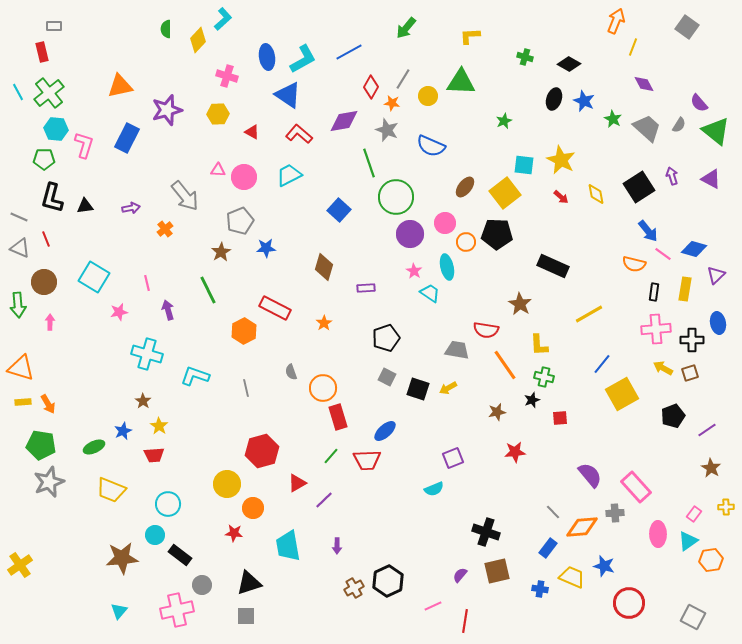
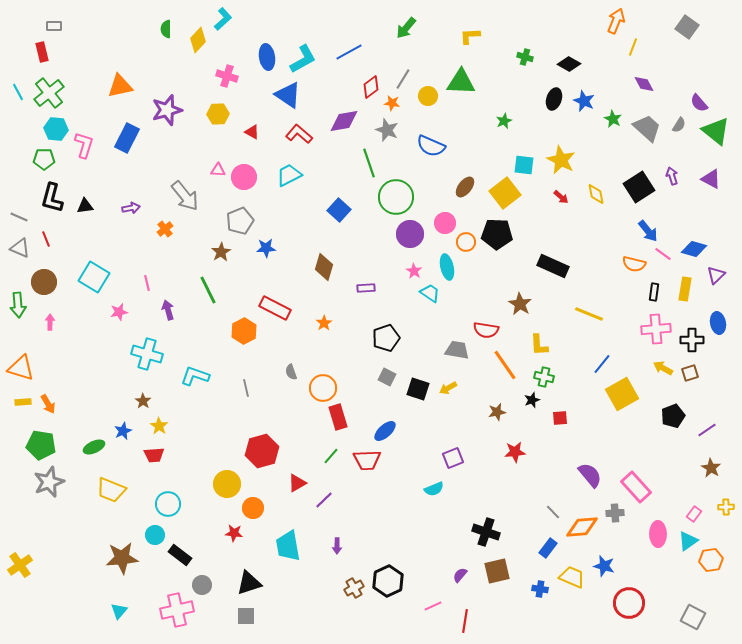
red diamond at (371, 87): rotated 25 degrees clockwise
yellow line at (589, 314): rotated 52 degrees clockwise
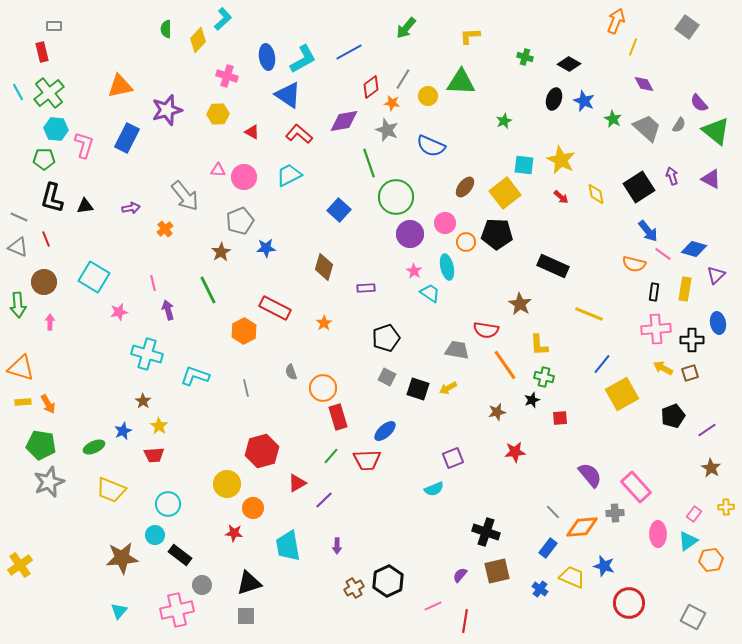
gray triangle at (20, 248): moved 2 px left, 1 px up
pink line at (147, 283): moved 6 px right
blue cross at (540, 589): rotated 28 degrees clockwise
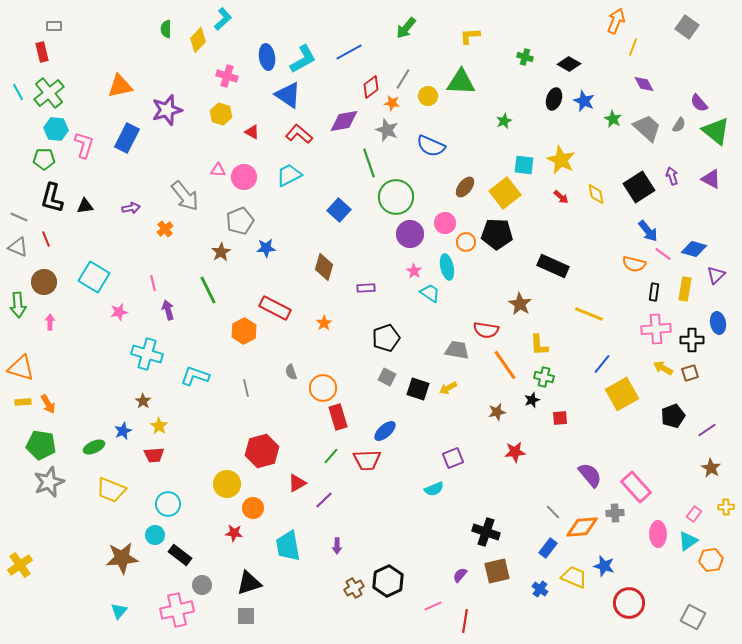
yellow hexagon at (218, 114): moved 3 px right; rotated 20 degrees clockwise
yellow trapezoid at (572, 577): moved 2 px right
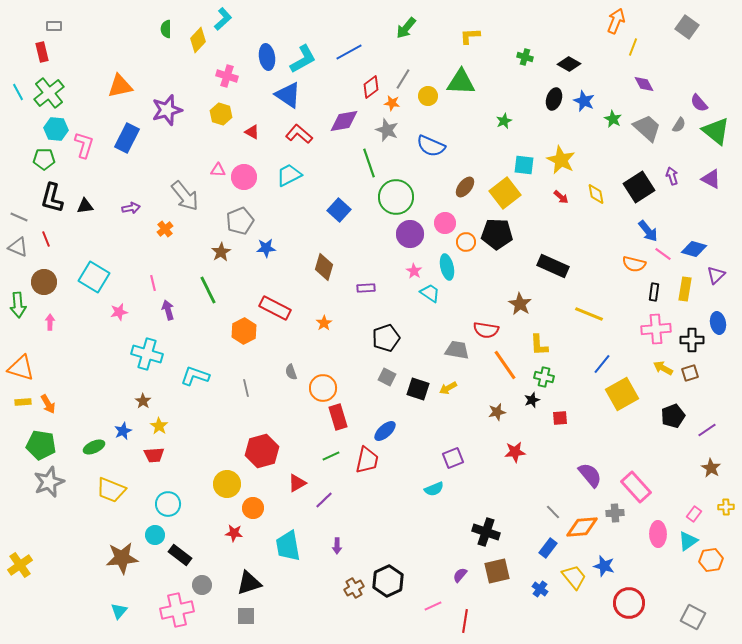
green line at (331, 456): rotated 24 degrees clockwise
red trapezoid at (367, 460): rotated 76 degrees counterclockwise
yellow trapezoid at (574, 577): rotated 28 degrees clockwise
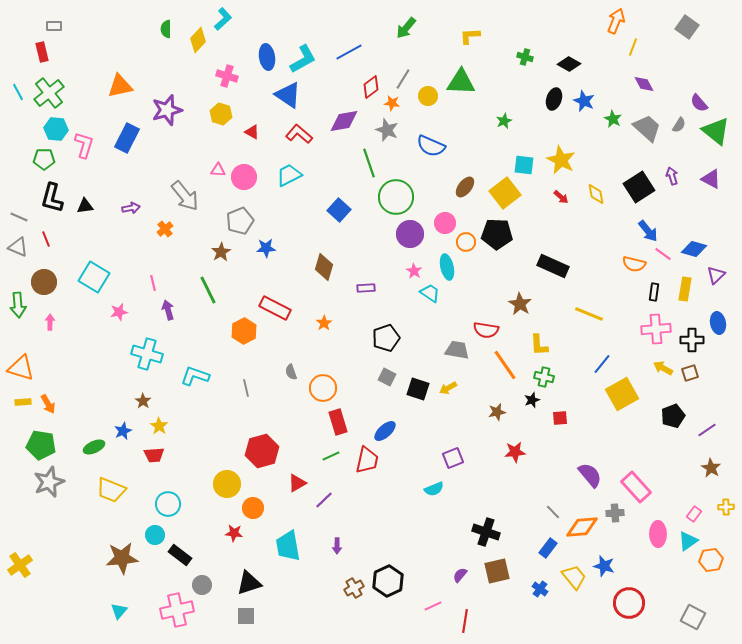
red rectangle at (338, 417): moved 5 px down
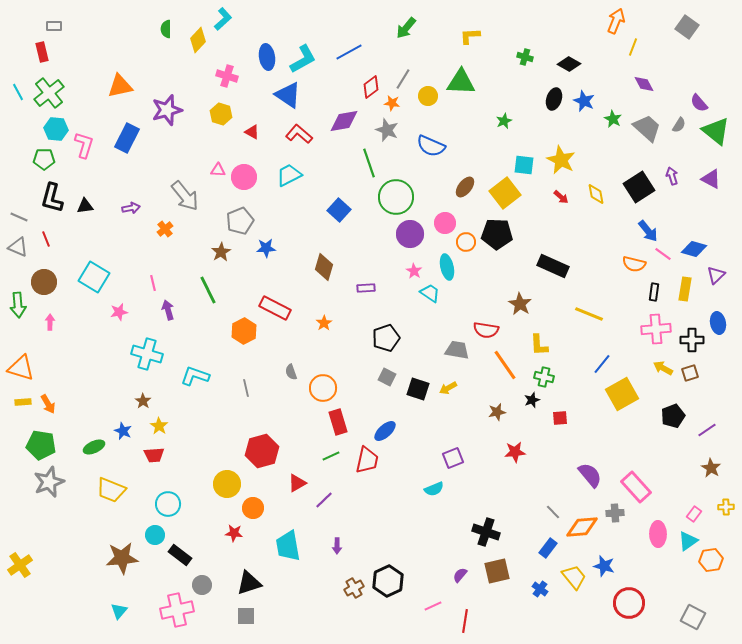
blue star at (123, 431): rotated 24 degrees counterclockwise
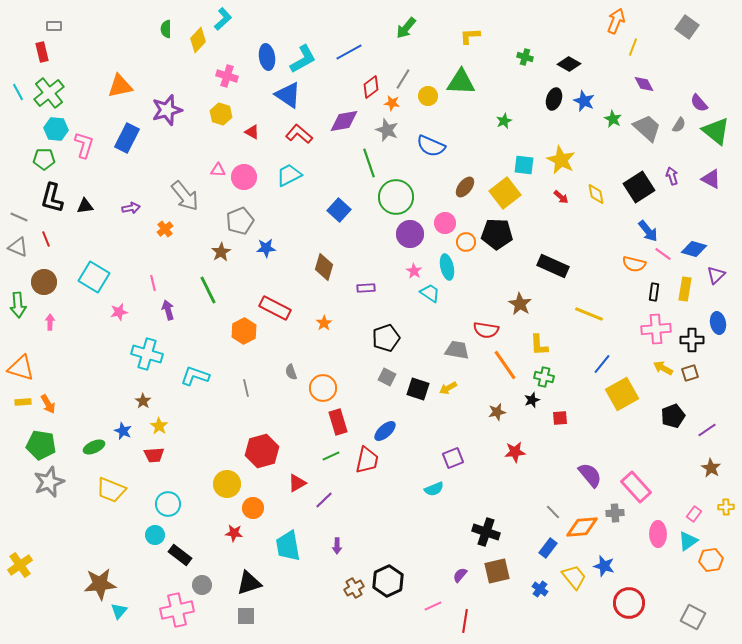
brown star at (122, 558): moved 22 px left, 26 px down
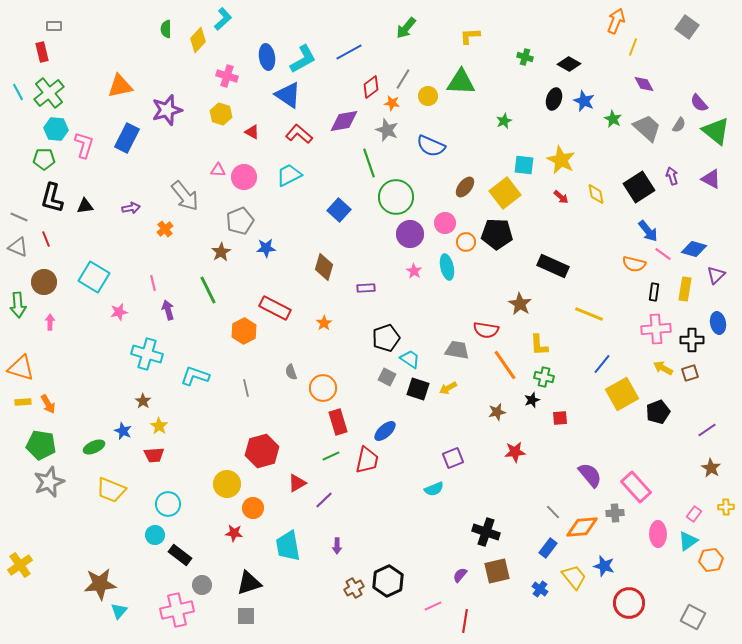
cyan trapezoid at (430, 293): moved 20 px left, 66 px down
black pentagon at (673, 416): moved 15 px left, 4 px up
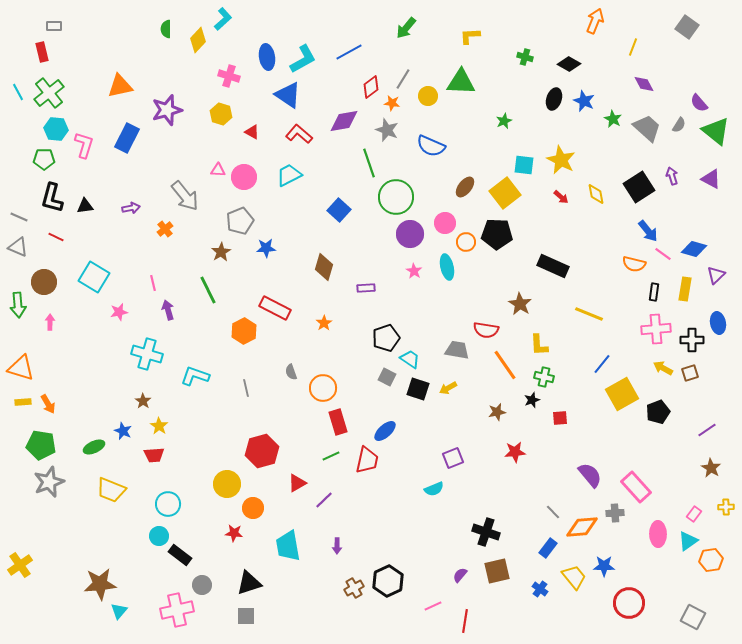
orange arrow at (616, 21): moved 21 px left
pink cross at (227, 76): moved 2 px right
red line at (46, 239): moved 10 px right, 2 px up; rotated 42 degrees counterclockwise
cyan circle at (155, 535): moved 4 px right, 1 px down
blue star at (604, 566): rotated 15 degrees counterclockwise
